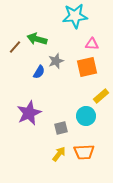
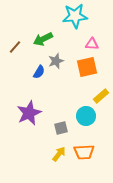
green arrow: moved 6 px right; rotated 42 degrees counterclockwise
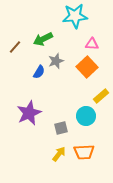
orange square: rotated 30 degrees counterclockwise
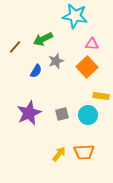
cyan star: rotated 15 degrees clockwise
blue semicircle: moved 3 px left, 1 px up
yellow rectangle: rotated 49 degrees clockwise
cyan circle: moved 2 px right, 1 px up
gray square: moved 1 px right, 14 px up
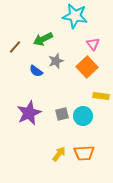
pink triangle: moved 1 px right; rotated 48 degrees clockwise
blue semicircle: rotated 96 degrees clockwise
cyan circle: moved 5 px left, 1 px down
orange trapezoid: moved 1 px down
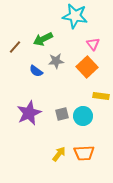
gray star: rotated 14 degrees clockwise
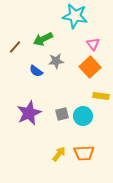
orange square: moved 3 px right
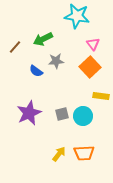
cyan star: moved 2 px right
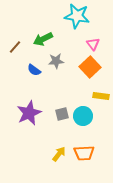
blue semicircle: moved 2 px left, 1 px up
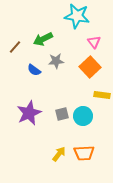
pink triangle: moved 1 px right, 2 px up
yellow rectangle: moved 1 px right, 1 px up
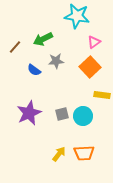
pink triangle: rotated 32 degrees clockwise
